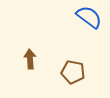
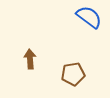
brown pentagon: moved 2 px down; rotated 20 degrees counterclockwise
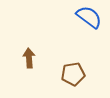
brown arrow: moved 1 px left, 1 px up
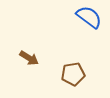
brown arrow: rotated 126 degrees clockwise
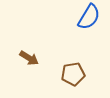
blue semicircle: rotated 84 degrees clockwise
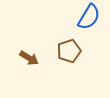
brown pentagon: moved 4 px left, 23 px up; rotated 10 degrees counterclockwise
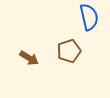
blue semicircle: rotated 44 degrees counterclockwise
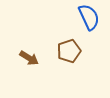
blue semicircle: rotated 12 degrees counterclockwise
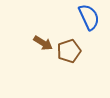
brown arrow: moved 14 px right, 15 px up
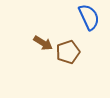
brown pentagon: moved 1 px left, 1 px down
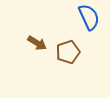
brown arrow: moved 6 px left
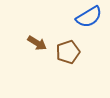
blue semicircle: rotated 84 degrees clockwise
